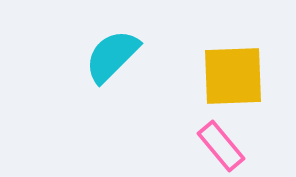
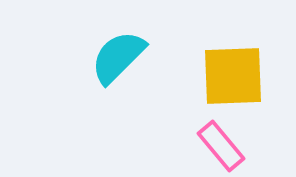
cyan semicircle: moved 6 px right, 1 px down
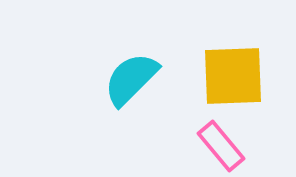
cyan semicircle: moved 13 px right, 22 px down
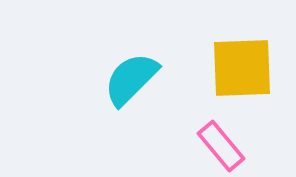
yellow square: moved 9 px right, 8 px up
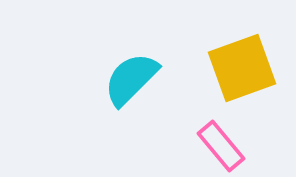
yellow square: rotated 18 degrees counterclockwise
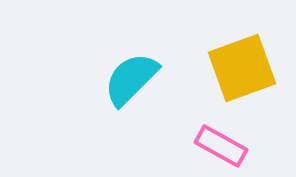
pink rectangle: rotated 21 degrees counterclockwise
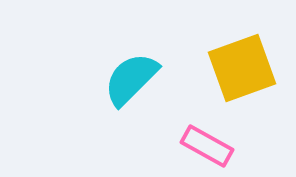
pink rectangle: moved 14 px left
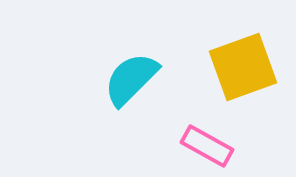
yellow square: moved 1 px right, 1 px up
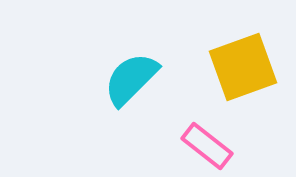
pink rectangle: rotated 9 degrees clockwise
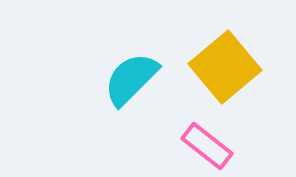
yellow square: moved 18 px left; rotated 20 degrees counterclockwise
